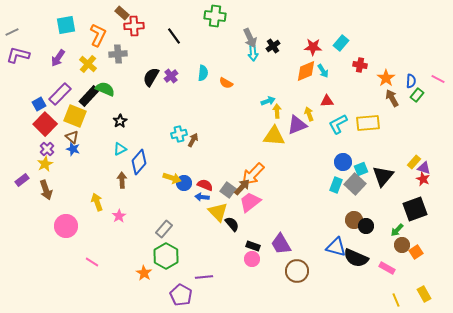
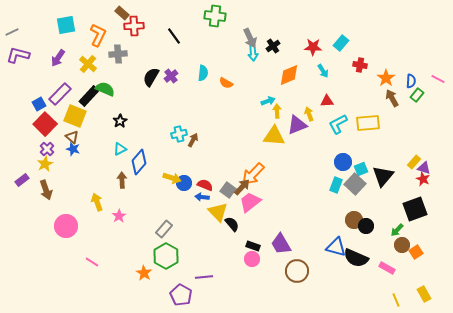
orange diamond at (306, 71): moved 17 px left, 4 px down
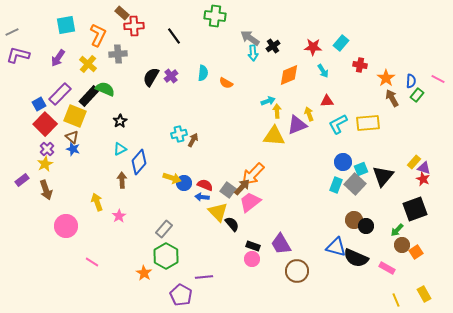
gray arrow at (250, 38): rotated 150 degrees clockwise
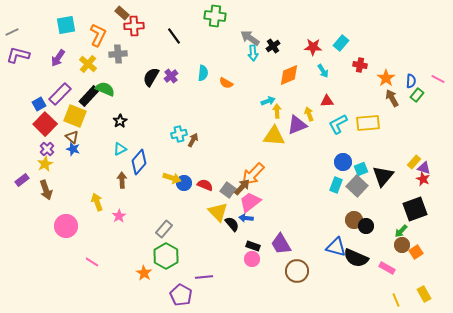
gray square at (355, 184): moved 2 px right, 2 px down
blue arrow at (202, 197): moved 44 px right, 21 px down
green arrow at (397, 230): moved 4 px right, 1 px down
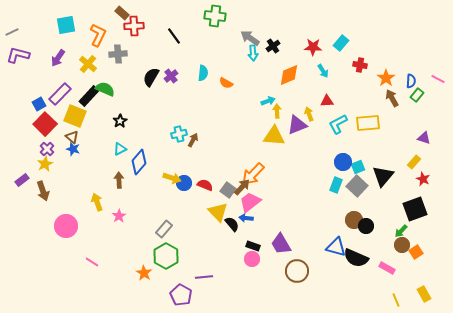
purple triangle at (424, 168): moved 30 px up
cyan square at (361, 169): moved 3 px left, 2 px up
brown arrow at (122, 180): moved 3 px left
brown arrow at (46, 190): moved 3 px left, 1 px down
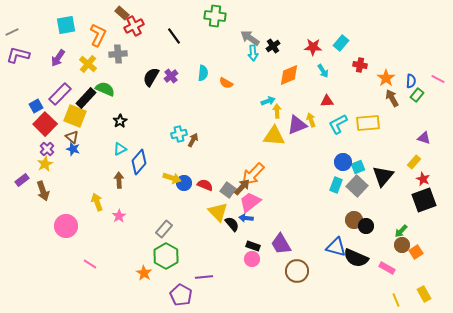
red cross at (134, 26): rotated 24 degrees counterclockwise
black rectangle at (89, 96): moved 3 px left, 2 px down
blue square at (39, 104): moved 3 px left, 2 px down
yellow arrow at (309, 114): moved 2 px right, 6 px down
black square at (415, 209): moved 9 px right, 9 px up
pink line at (92, 262): moved 2 px left, 2 px down
